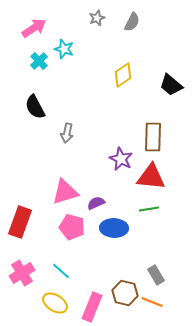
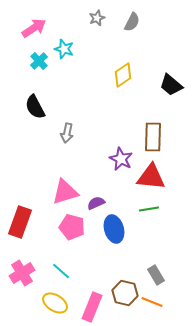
blue ellipse: moved 1 px down; rotated 72 degrees clockwise
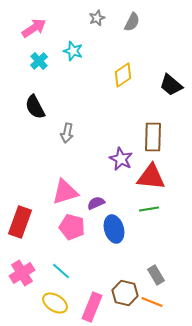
cyan star: moved 9 px right, 2 px down
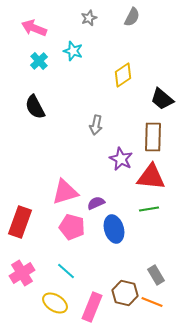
gray star: moved 8 px left
gray semicircle: moved 5 px up
pink arrow: rotated 125 degrees counterclockwise
black trapezoid: moved 9 px left, 14 px down
gray arrow: moved 29 px right, 8 px up
cyan line: moved 5 px right
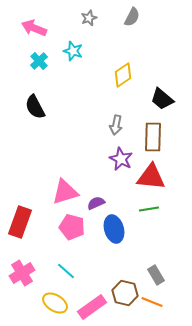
gray arrow: moved 20 px right
pink rectangle: rotated 32 degrees clockwise
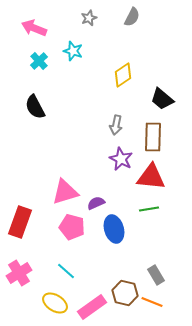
pink cross: moved 3 px left
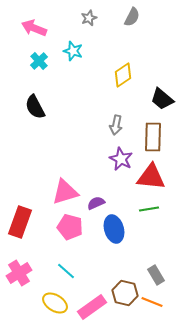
pink pentagon: moved 2 px left
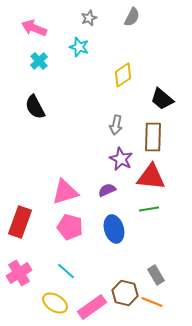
cyan star: moved 6 px right, 4 px up
purple semicircle: moved 11 px right, 13 px up
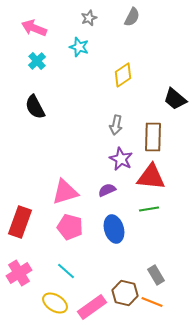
cyan cross: moved 2 px left
black trapezoid: moved 13 px right
